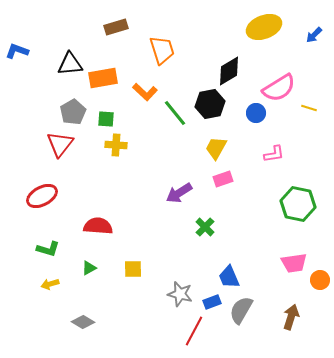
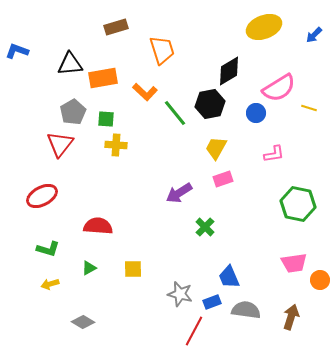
gray semicircle: moved 5 px right; rotated 68 degrees clockwise
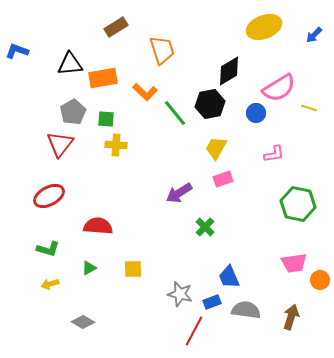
brown rectangle: rotated 15 degrees counterclockwise
red ellipse: moved 7 px right
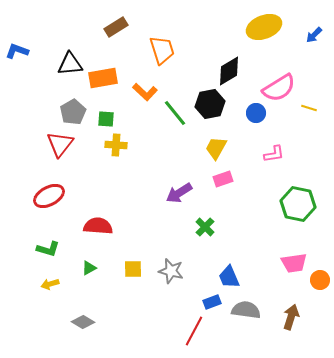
gray star: moved 9 px left, 23 px up
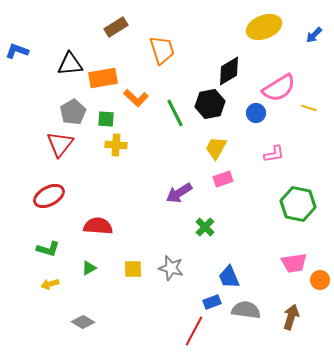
orange L-shape: moved 9 px left, 6 px down
green line: rotated 12 degrees clockwise
gray star: moved 3 px up
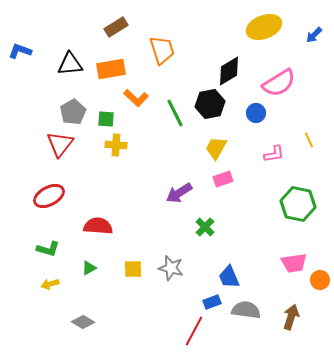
blue L-shape: moved 3 px right
orange rectangle: moved 8 px right, 9 px up
pink semicircle: moved 5 px up
yellow line: moved 32 px down; rotated 49 degrees clockwise
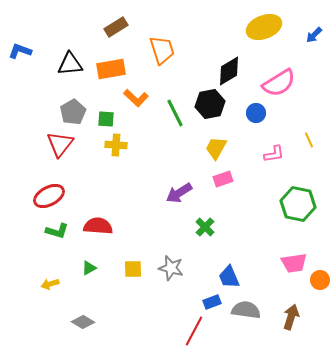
green L-shape: moved 9 px right, 18 px up
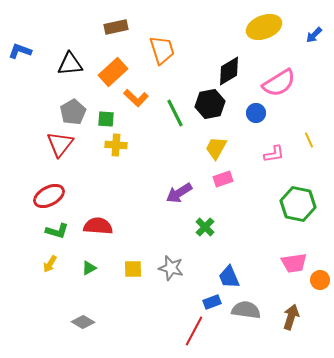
brown rectangle: rotated 20 degrees clockwise
orange rectangle: moved 2 px right, 3 px down; rotated 32 degrees counterclockwise
yellow arrow: moved 20 px up; rotated 42 degrees counterclockwise
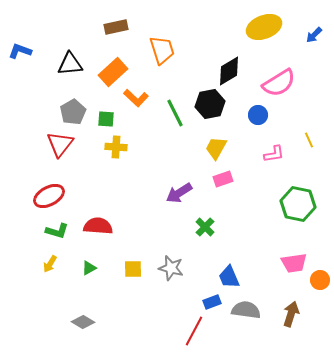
blue circle: moved 2 px right, 2 px down
yellow cross: moved 2 px down
brown arrow: moved 3 px up
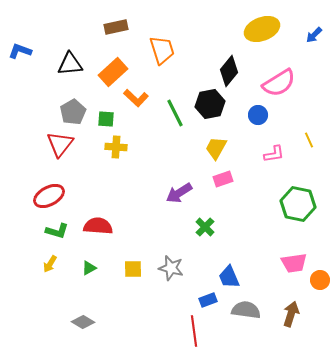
yellow ellipse: moved 2 px left, 2 px down
black diamond: rotated 20 degrees counterclockwise
blue rectangle: moved 4 px left, 2 px up
red line: rotated 36 degrees counterclockwise
